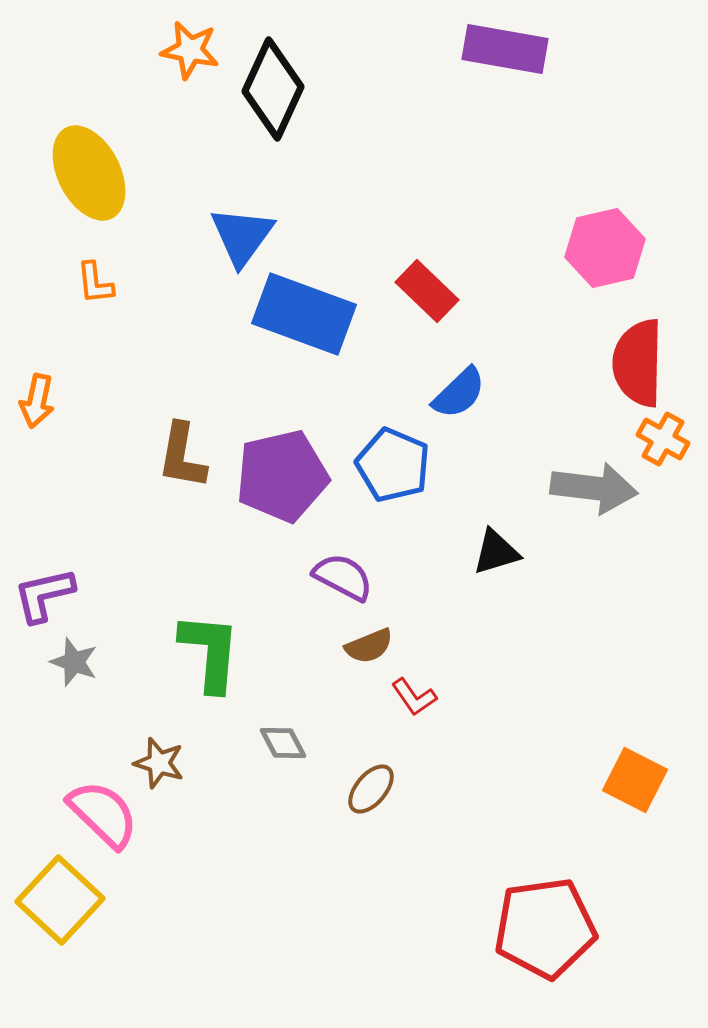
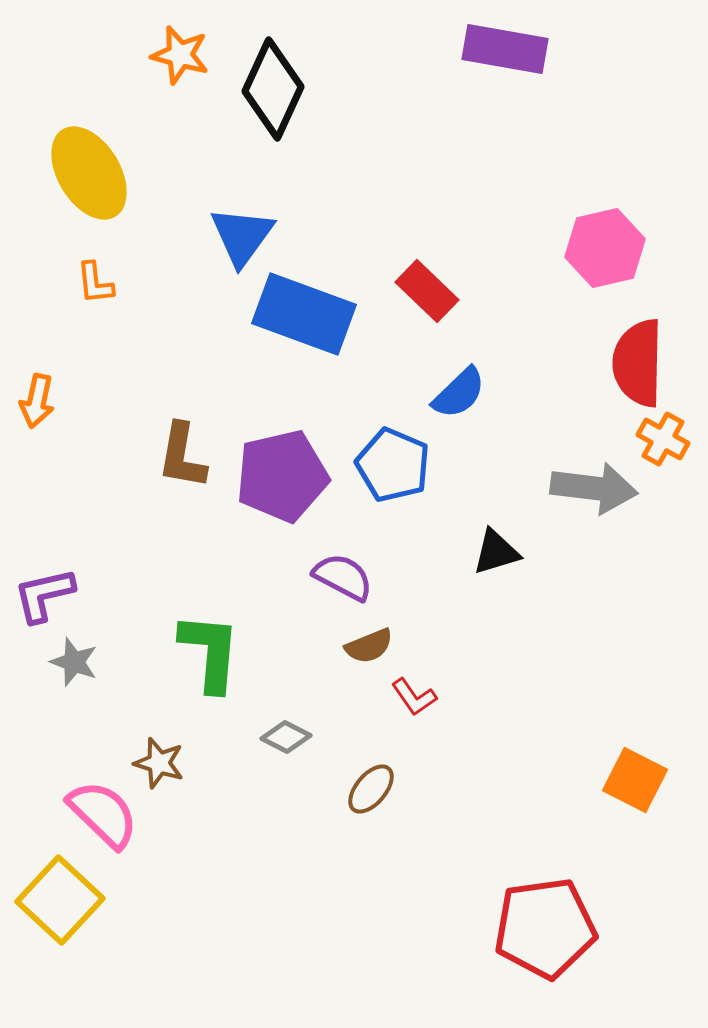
orange star: moved 10 px left, 5 px down; rotated 4 degrees clockwise
yellow ellipse: rotated 4 degrees counterclockwise
gray diamond: moved 3 px right, 6 px up; rotated 36 degrees counterclockwise
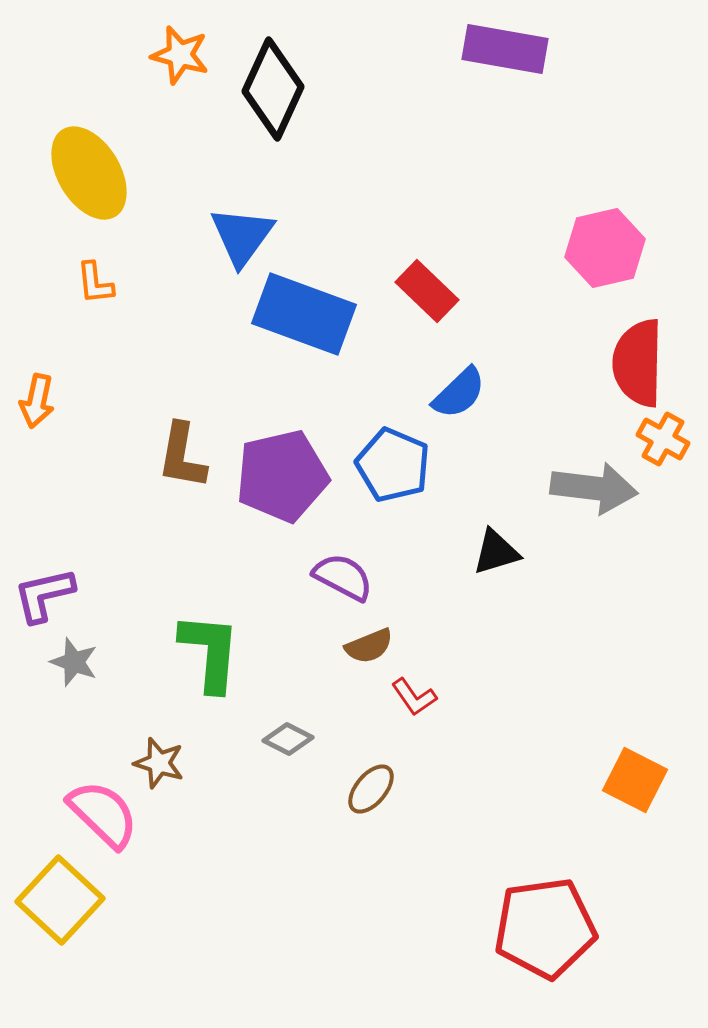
gray diamond: moved 2 px right, 2 px down
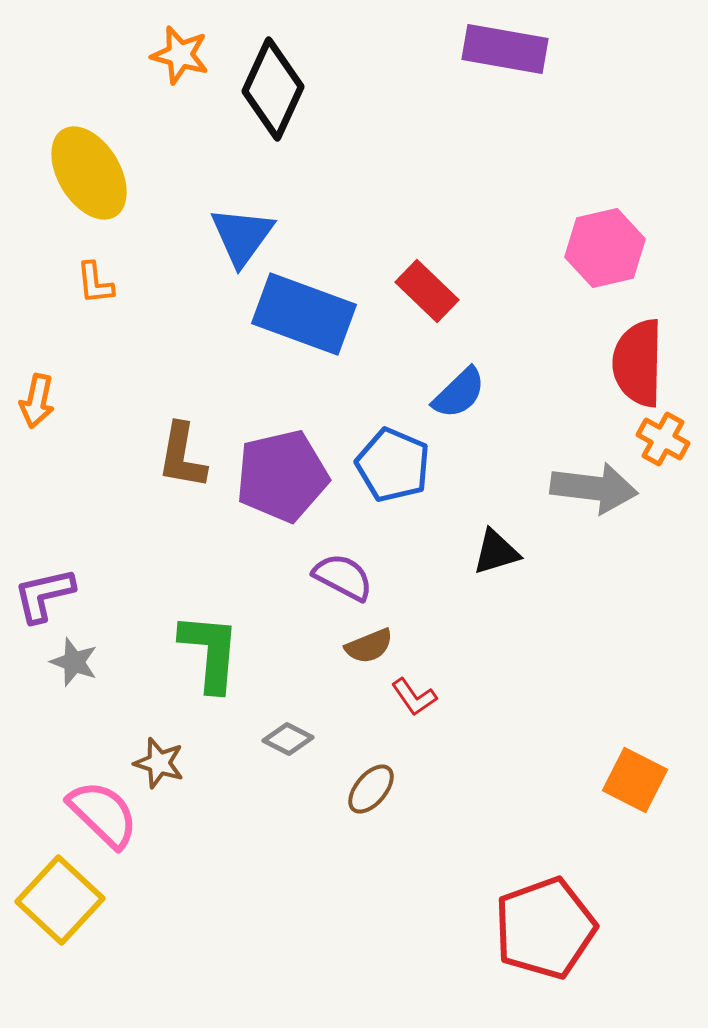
red pentagon: rotated 12 degrees counterclockwise
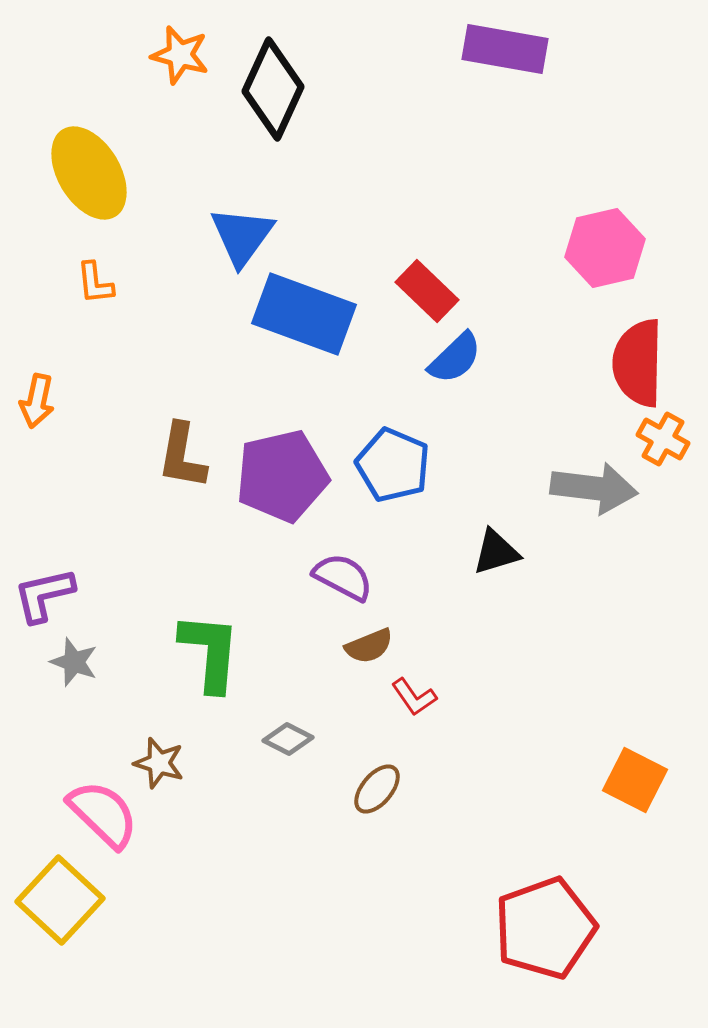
blue semicircle: moved 4 px left, 35 px up
brown ellipse: moved 6 px right
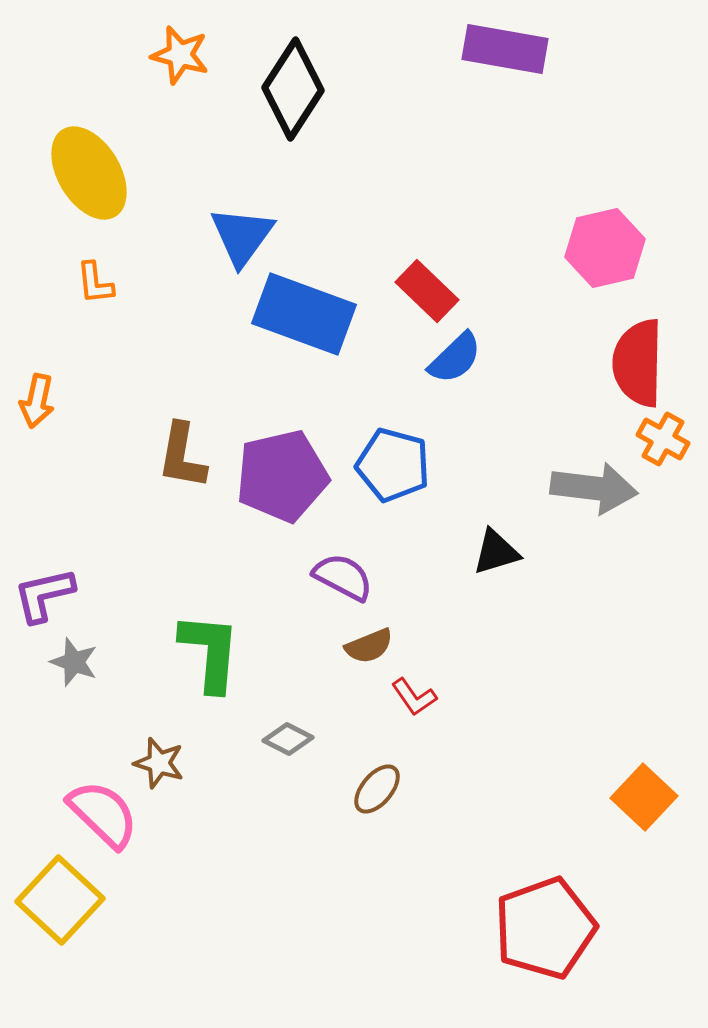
black diamond: moved 20 px right; rotated 8 degrees clockwise
blue pentagon: rotated 8 degrees counterclockwise
orange square: moved 9 px right, 17 px down; rotated 16 degrees clockwise
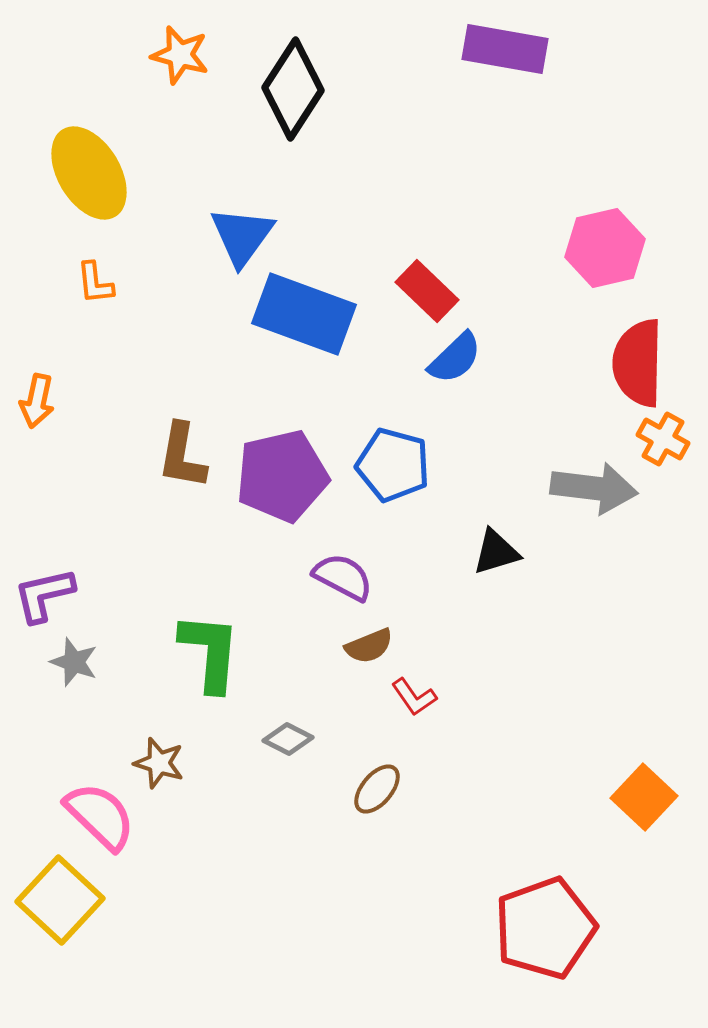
pink semicircle: moved 3 px left, 2 px down
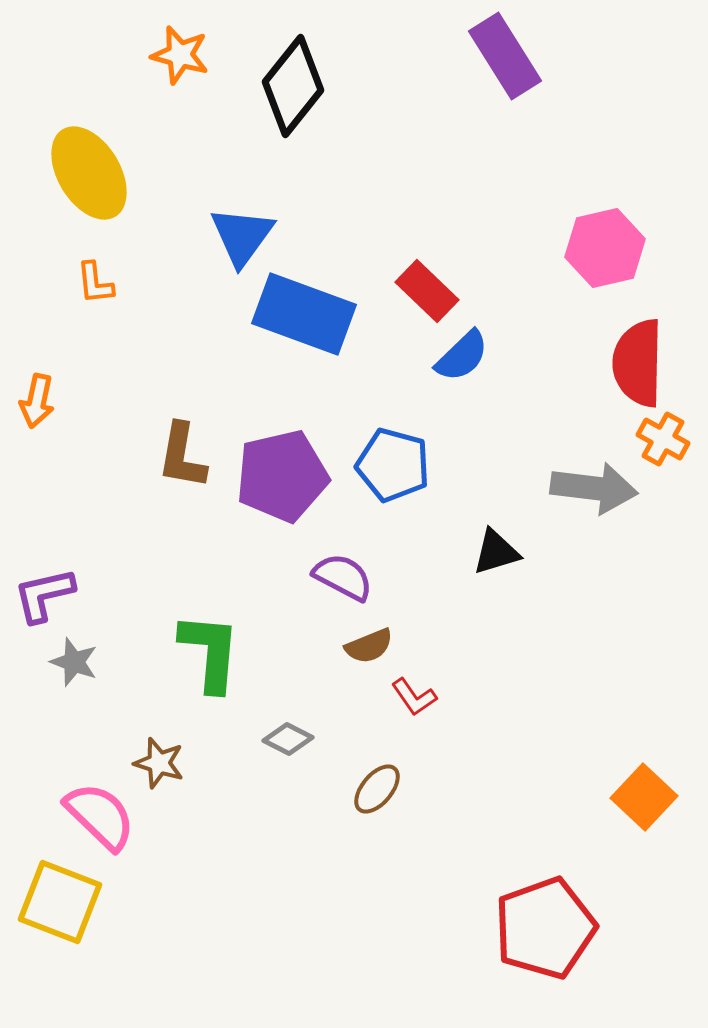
purple rectangle: moved 7 px down; rotated 48 degrees clockwise
black diamond: moved 3 px up; rotated 6 degrees clockwise
blue semicircle: moved 7 px right, 2 px up
yellow square: moved 2 px down; rotated 22 degrees counterclockwise
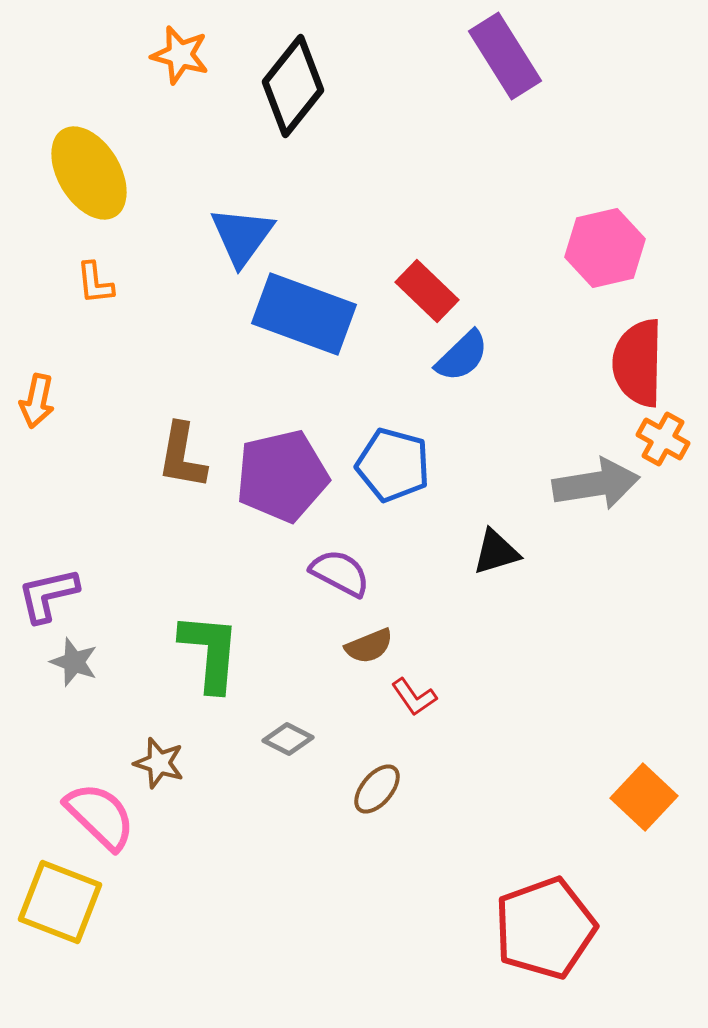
gray arrow: moved 2 px right, 4 px up; rotated 16 degrees counterclockwise
purple semicircle: moved 3 px left, 4 px up
purple L-shape: moved 4 px right
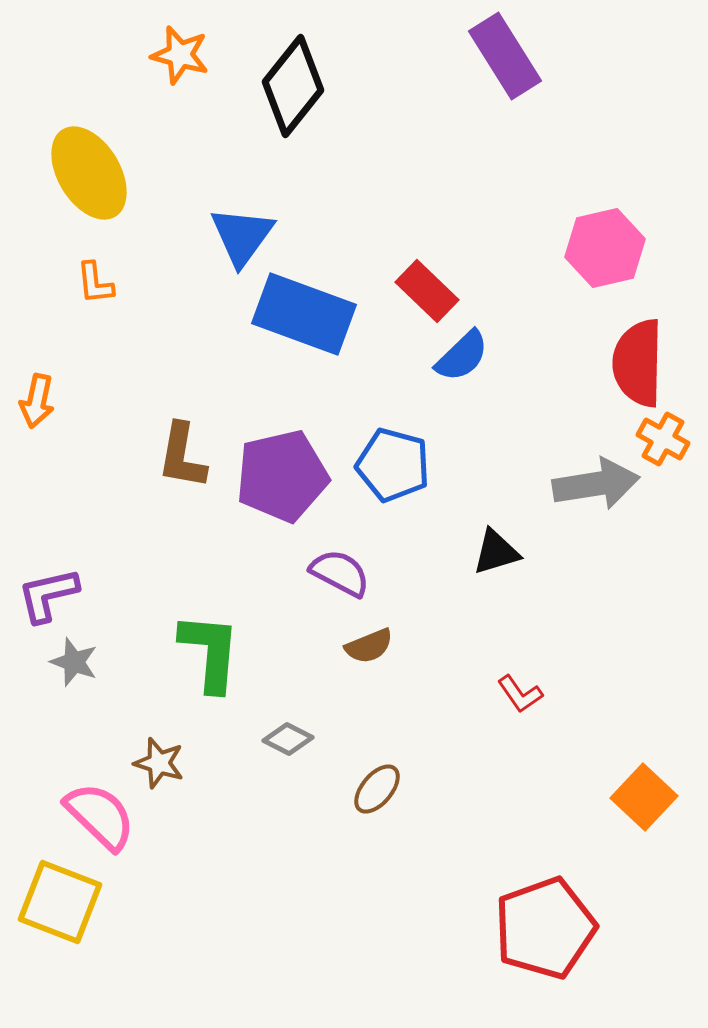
red L-shape: moved 106 px right, 3 px up
